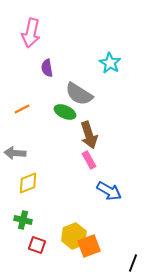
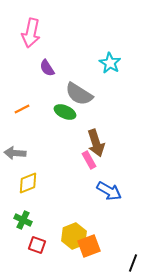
purple semicircle: rotated 24 degrees counterclockwise
brown arrow: moved 7 px right, 8 px down
green cross: rotated 12 degrees clockwise
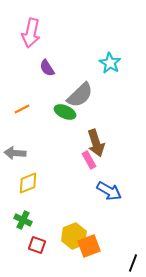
gray semicircle: moved 1 px right, 1 px down; rotated 76 degrees counterclockwise
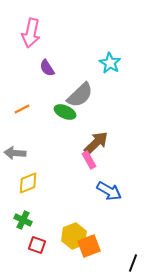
brown arrow: rotated 116 degrees counterclockwise
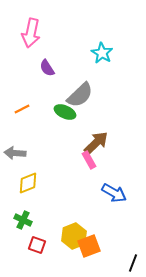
cyan star: moved 8 px left, 10 px up
blue arrow: moved 5 px right, 2 px down
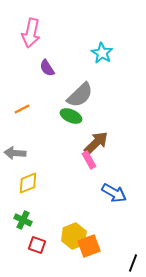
green ellipse: moved 6 px right, 4 px down
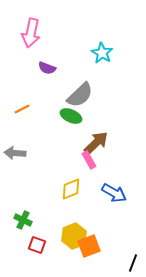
purple semicircle: rotated 36 degrees counterclockwise
yellow diamond: moved 43 px right, 6 px down
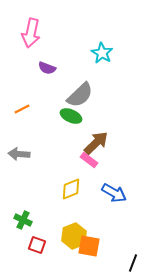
gray arrow: moved 4 px right, 1 px down
pink rectangle: rotated 24 degrees counterclockwise
orange square: rotated 30 degrees clockwise
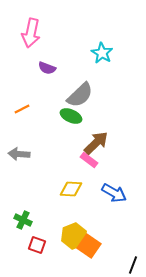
yellow diamond: rotated 25 degrees clockwise
orange square: rotated 25 degrees clockwise
black line: moved 2 px down
